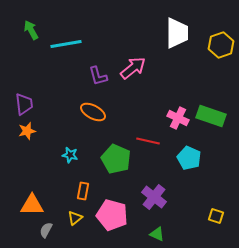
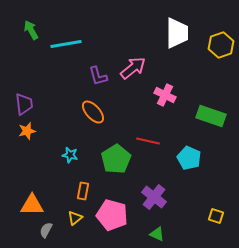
orange ellipse: rotated 20 degrees clockwise
pink cross: moved 13 px left, 23 px up
green pentagon: rotated 16 degrees clockwise
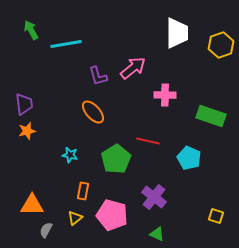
pink cross: rotated 25 degrees counterclockwise
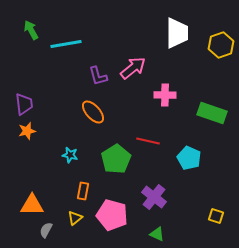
green rectangle: moved 1 px right, 3 px up
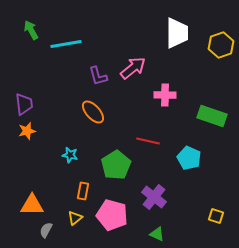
green rectangle: moved 3 px down
green pentagon: moved 6 px down
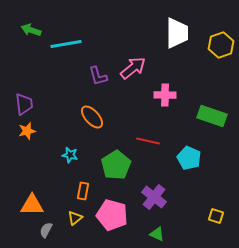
green arrow: rotated 42 degrees counterclockwise
orange ellipse: moved 1 px left, 5 px down
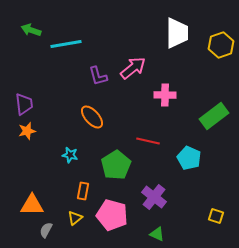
green rectangle: moved 2 px right; rotated 56 degrees counterclockwise
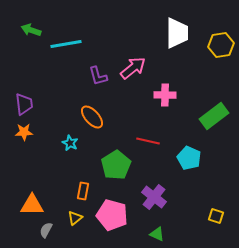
yellow hexagon: rotated 10 degrees clockwise
orange star: moved 3 px left, 1 px down; rotated 12 degrees clockwise
cyan star: moved 12 px up; rotated 14 degrees clockwise
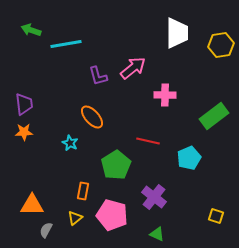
cyan pentagon: rotated 25 degrees clockwise
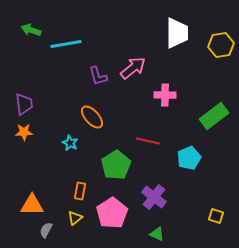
orange rectangle: moved 3 px left
pink pentagon: moved 2 px up; rotated 24 degrees clockwise
